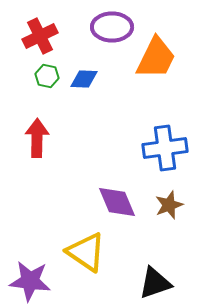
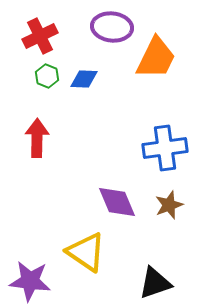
purple ellipse: rotated 6 degrees clockwise
green hexagon: rotated 10 degrees clockwise
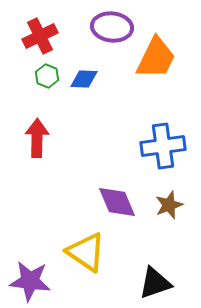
blue cross: moved 2 px left, 2 px up
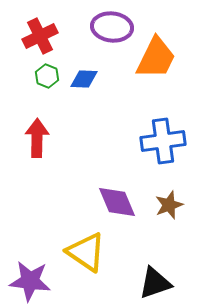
blue cross: moved 5 px up
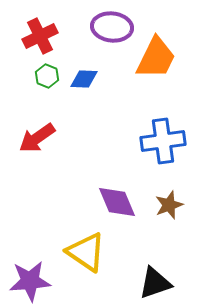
red arrow: rotated 126 degrees counterclockwise
purple star: rotated 12 degrees counterclockwise
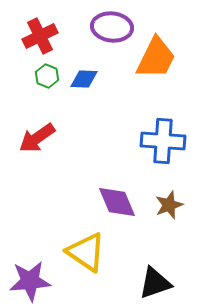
blue cross: rotated 12 degrees clockwise
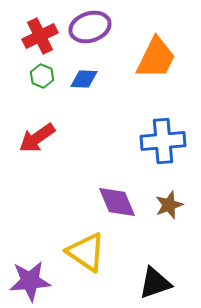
purple ellipse: moved 22 px left; rotated 24 degrees counterclockwise
green hexagon: moved 5 px left
blue cross: rotated 9 degrees counterclockwise
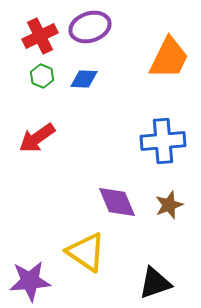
orange trapezoid: moved 13 px right
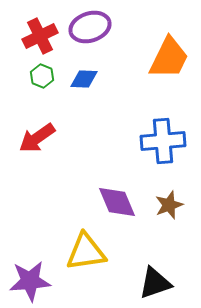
yellow triangle: rotated 42 degrees counterclockwise
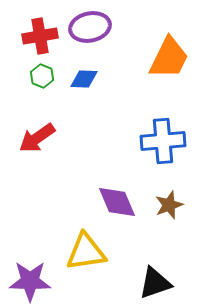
purple ellipse: rotated 6 degrees clockwise
red cross: rotated 16 degrees clockwise
purple star: rotated 6 degrees clockwise
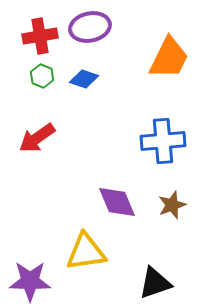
blue diamond: rotated 16 degrees clockwise
brown star: moved 3 px right
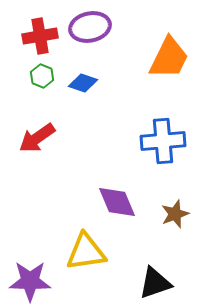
blue diamond: moved 1 px left, 4 px down
brown star: moved 3 px right, 9 px down
